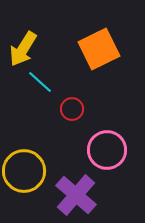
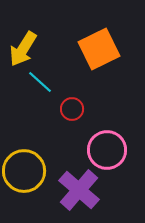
purple cross: moved 3 px right, 5 px up
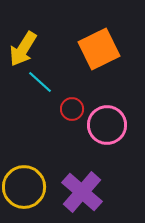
pink circle: moved 25 px up
yellow circle: moved 16 px down
purple cross: moved 3 px right, 2 px down
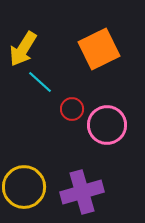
purple cross: rotated 33 degrees clockwise
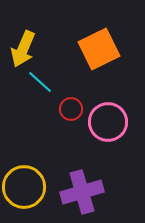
yellow arrow: rotated 9 degrees counterclockwise
red circle: moved 1 px left
pink circle: moved 1 px right, 3 px up
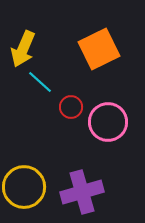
red circle: moved 2 px up
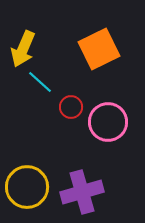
yellow circle: moved 3 px right
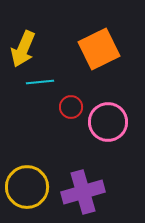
cyan line: rotated 48 degrees counterclockwise
purple cross: moved 1 px right
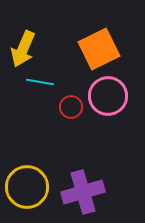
cyan line: rotated 16 degrees clockwise
pink circle: moved 26 px up
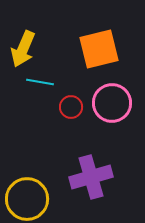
orange square: rotated 12 degrees clockwise
pink circle: moved 4 px right, 7 px down
yellow circle: moved 12 px down
purple cross: moved 8 px right, 15 px up
